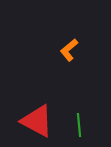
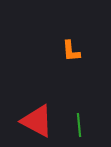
orange L-shape: moved 2 px right, 1 px down; rotated 55 degrees counterclockwise
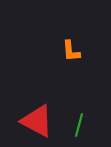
green line: rotated 20 degrees clockwise
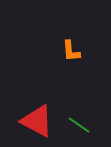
green line: rotated 70 degrees counterclockwise
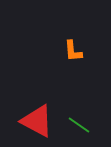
orange L-shape: moved 2 px right
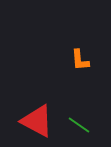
orange L-shape: moved 7 px right, 9 px down
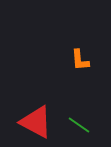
red triangle: moved 1 px left, 1 px down
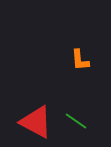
green line: moved 3 px left, 4 px up
